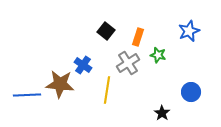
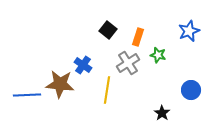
black square: moved 2 px right, 1 px up
blue circle: moved 2 px up
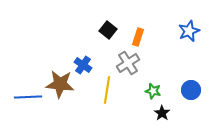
green star: moved 5 px left, 36 px down
blue line: moved 1 px right, 2 px down
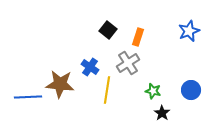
blue cross: moved 7 px right, 2 px down
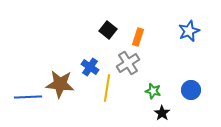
yellow line: moved 2 px up
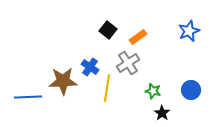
orange rectangle: rotated 36 degrees clockwise
brown star: moved 3 px right, 3 px up; rotated 8 degrees counterclockwise
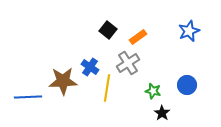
blue circle: moved 4 px left, 5 px up
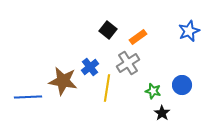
blue cross: rotated 18 degrees clockwise
brown star: rotated 12 degrees clockwise
blue circle: moved 5 px left
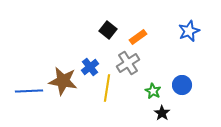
green star: rotated 14 degrees clockwise
blue line: moved 1 px right, 6 px up
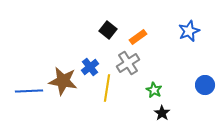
blue circle: moved 23 px right
green star: moved 1 px right, 1 px up
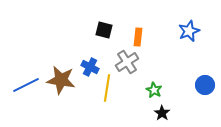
black square: moved 4 px left; rotated 24 degrees counterclockwise
orange rectangle: rotated 48 degrees counterclockwise
gray cross: moved 1 px left, 1 px up
blue cross: rotated 24 degrees counterclockwise
brown star: moved 2 px left, 1 px up
blue line: moved 3 px left, 6 px up; rotated 24 degrees counterclockwise
